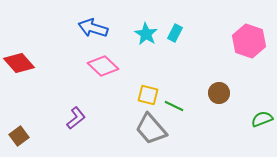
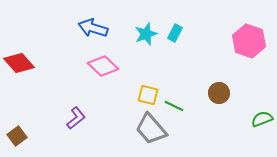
cyan star: rotated 20 degrees clockwise
brown square: moved 2 px left
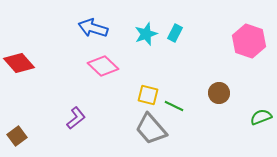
green semicircle: moved 1 px left, 2 px up
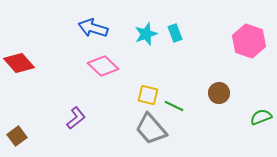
cyan rectangle: rotated 48 degrees counterclockwise
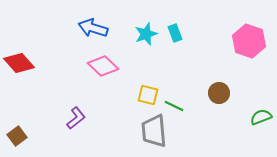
gray trapezoid: moved 3 px right, 2 px down; rotated 36 degrees clockwise
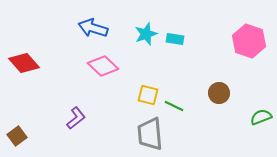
cyan rectangle: moved 6 px down; rotated 60 degrees counterclockwise
red diamond: moved 5 px right
gray trapezoid: moved 4 px left, 3 px down
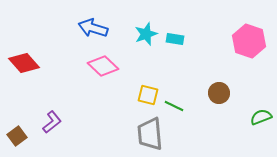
purple L-shape: moved 24 px left, 4 px down
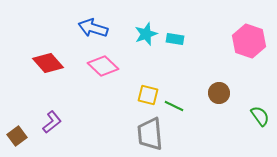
red diamond: moved 24 px right
green semicircle: moved 1 px left, 1 px up; rotated 75 degrees clockwise
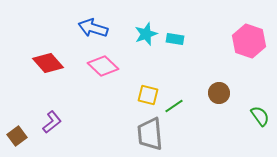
green line: rotated 60 degrees counterclockwise
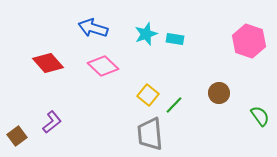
yellow square: rotated 25 degrees clockwise
green line: moved 1 px up; rotated 12 degrees counterclockwise
